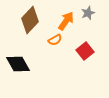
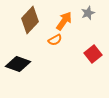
orange arrow: moved 2 px left
red square: moved 8 px right, 3 px down
black diamond: rotated 40 degrees counterclockwise
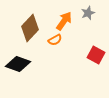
brown diamond: moved 8 px down
red square: moved 3 px right, 1 px down; rotated 24 degrees counterclockwise
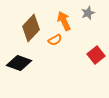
orange arrow: rotated 60 degrees counterclockwise
brown diamond: moved 1 px right
red square: rotated 24 degrees clockwise
black diamond: moved 1 px right, 1 px up
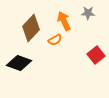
gray star: rotated 24 degrees clockwise
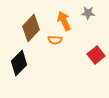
orange semicircle: rotated 32 degrees clockwise
black diamond: rotated 65 degrees counterclockwise
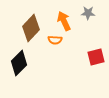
red square: moved 2 px down; rotated 24 degrees clockwise
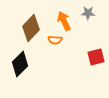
black diamond: moved 1 px right, 1 px down
